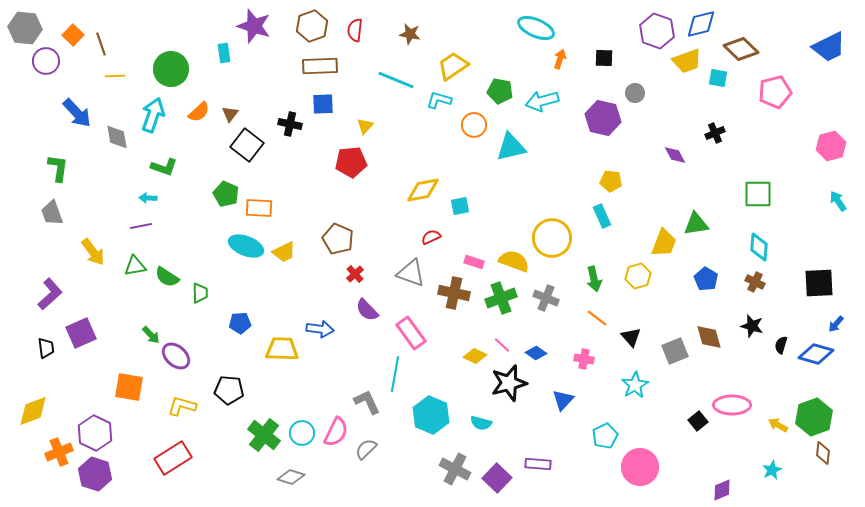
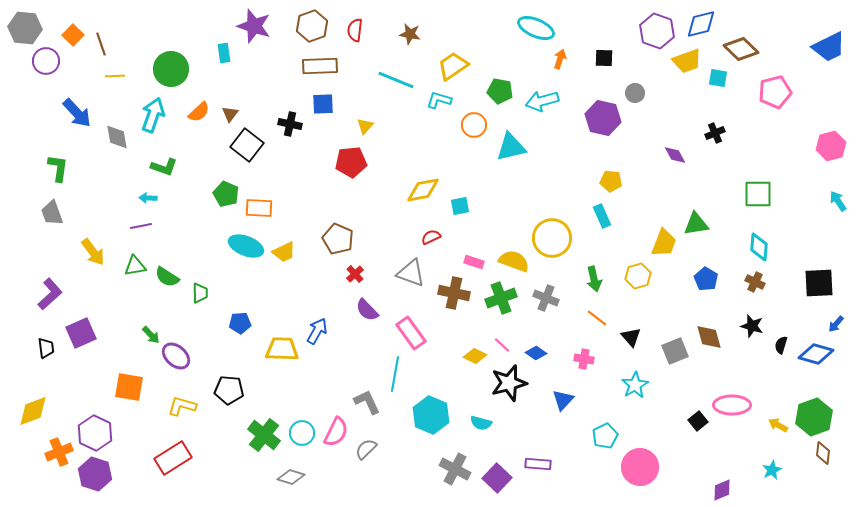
blue arrow at (320, 329): moved 3 px left, 2 px down; rotated 68 degrees counterclockwise
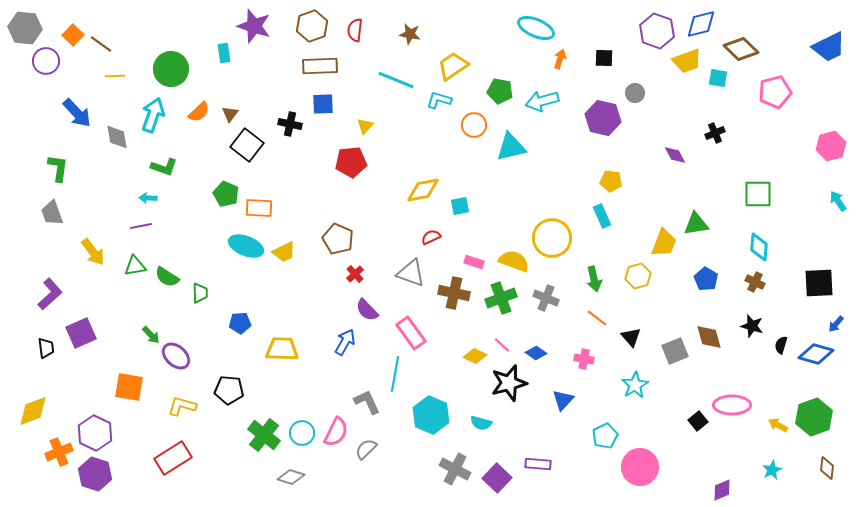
brown line at (101, 44): rotated 35 degrees counterclockwise
blue arrow at (317, 331): moved 28 px right, 11 px down
brown diamond at (823, 453): moved 4 px right, 15 px down
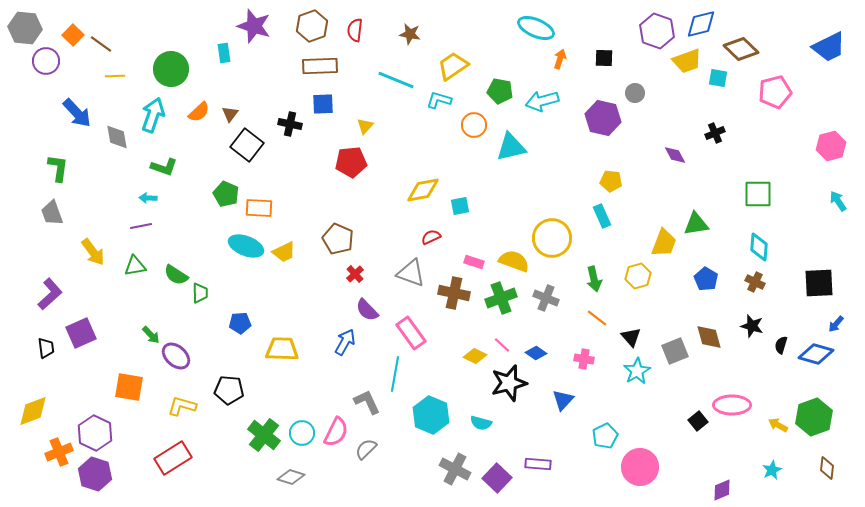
green semicircle at (167, 277): moved 9 px right, 2 px up
cyan star at (635, 385): moved 2 px right, 14 px up
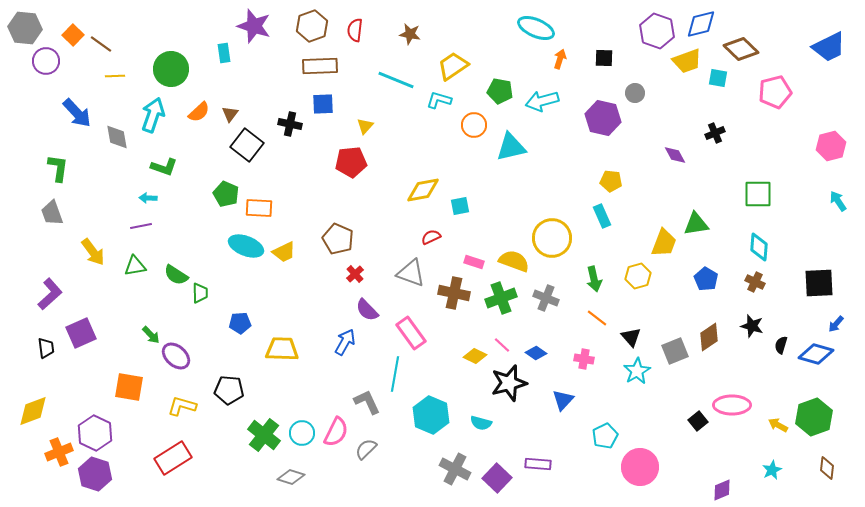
brown diamond at (709, 337): rotated 72 degrees clockwise
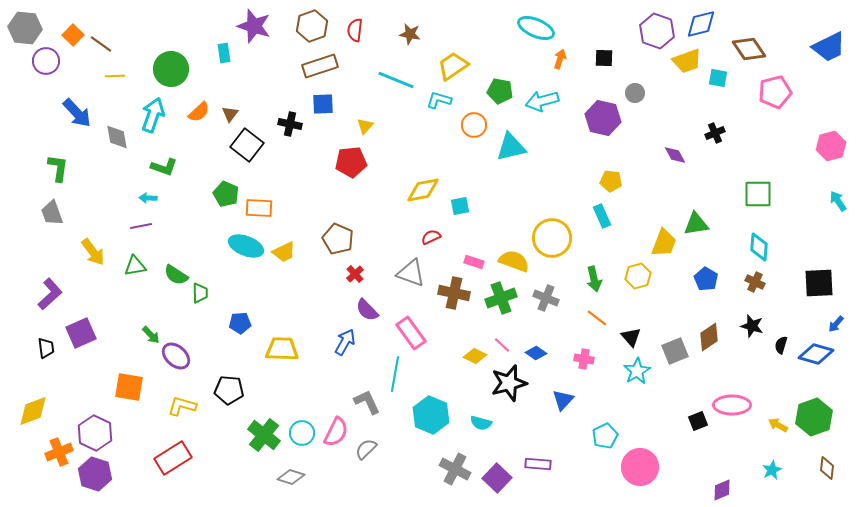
brown diamond at (741, 49): moved 8 px right; rotated 12 degrees clockwise
brown rectangle at (320, 66): rotated 16 degrees counterclockwise
black square at (698, 421): rotated 18 degrees clockwise
